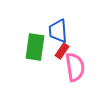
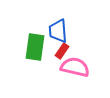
pink semicircle: rotated 68 degrees counterclockwise
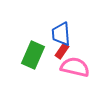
blue trapezoid: moved 3 px right, 3 px down
green rectangle: moved 2 px left, 8 px down; rotated 16 degrees clockwise
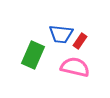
blue trapezoid: rotated 80 degrees counterclockwise
red rectangle: moved 18 px right, 10 px up
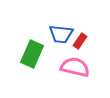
green rectangle: moved 1 px left, 1 px up
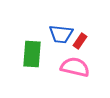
green rectangle: rotated 20 degrees counterclockwise
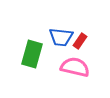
blue trapezoid: moved 3 px down
green rectangle: rotated 12 degrees clockwise
